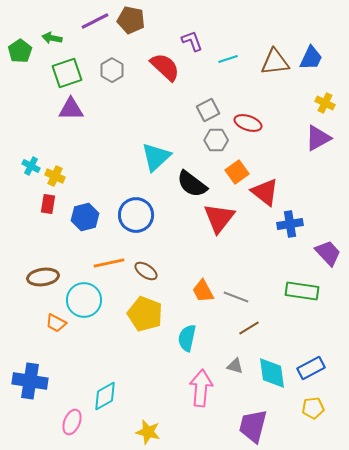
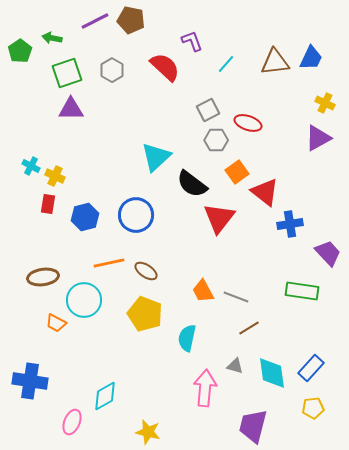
cyan line at (228, 59): moved 2 px left, 5 px down; rotated 30 degrees counterclockwise
blue rectangle at (311, 368): rotated 20 degrees counterclockwise
pink arrow at (201, 388): moved 4 px right
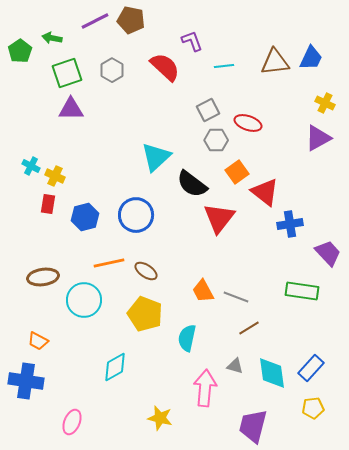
cyan line at (226, 64): moved 2 px left, 2 px down; rotated 42 degrees clockwise
orange trapezoid at (56, 323): moved 18 px left, 18 px down
blue cross at (30, 381): moved 4 px left
cyan diamond at (105, 396): moved 10 px right, 29 px up
yellow star at (148, 432): moved 12 px right, 14 px up
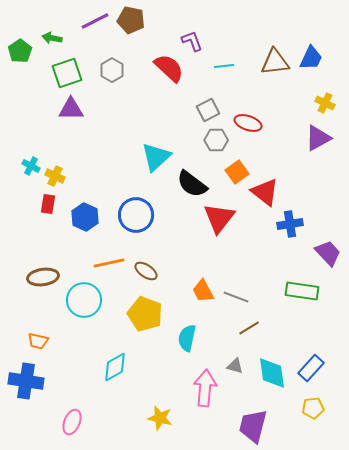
red semicircle at (165, 67): moved 4 px right, 1 px down
blue hexagon at (85, 217): rotated 20 degrees counterclockwise
orange trapezoid at (38, 341): rotated 15 degrees counterclockwise
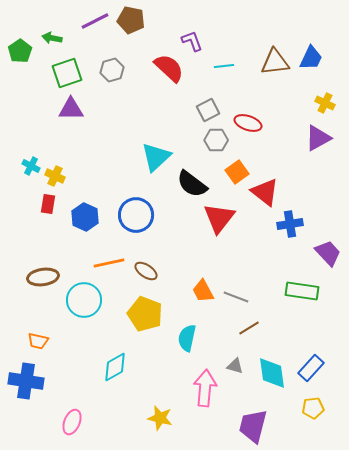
gray hexagon at (112, 70): rotated 15 degrees clockwise
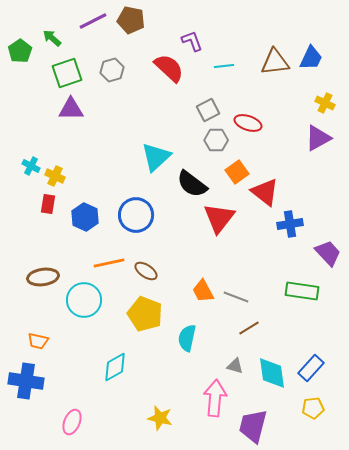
purple line at (95, 21): moved 2 px left
green arrow at (52, 38): rotated 30 degrees clockwise
pink arrow at (205, 388): moved 10 px right, 10 px down
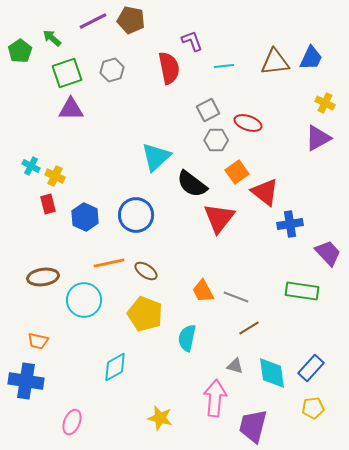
red semicircle at (169, 68): rotated 36 degrees clockwise
red rectangle at (48, 204): rotated 24 degrees counterclockwise
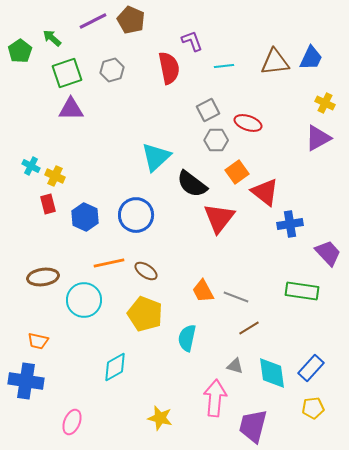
brown pentagon at (131, 20): rotated 12 degrees clockwise
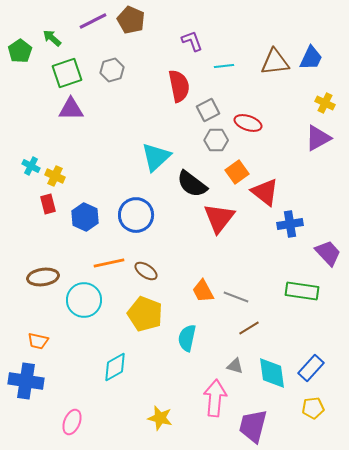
red semicircle at (169, 68): moved 10 px right, 18 px down
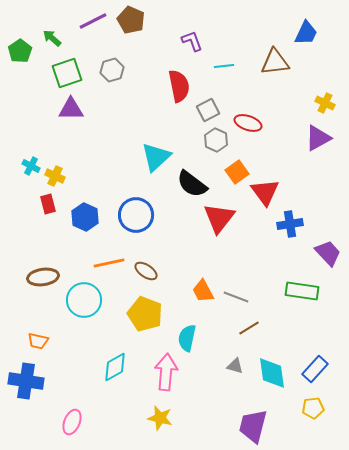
blue trapezoid at (311, 58): moved 5 px left, 25 px up
gray hexagon at (216, 140): rotated 25 degrees clockwise
red triangle at (265, 192): rotated 16 degrees clockwise
blue rectangle at (311, 368): moved 4 px right, 1 px down
pink arrow at (215, 398): moved 49 px left, 26 px up
